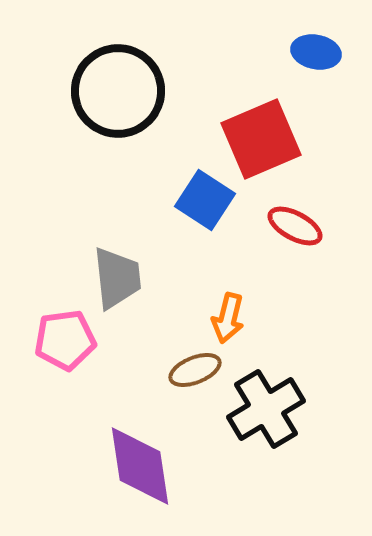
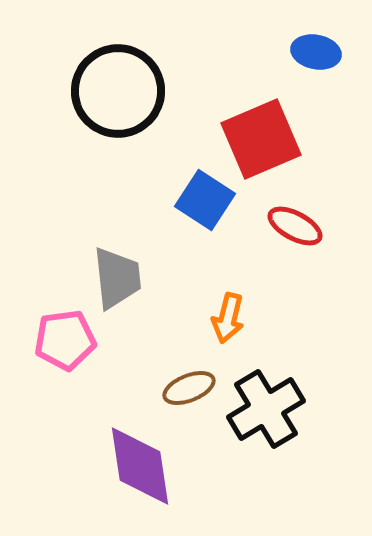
brown ellipse: moved 6 px left, 18 px down
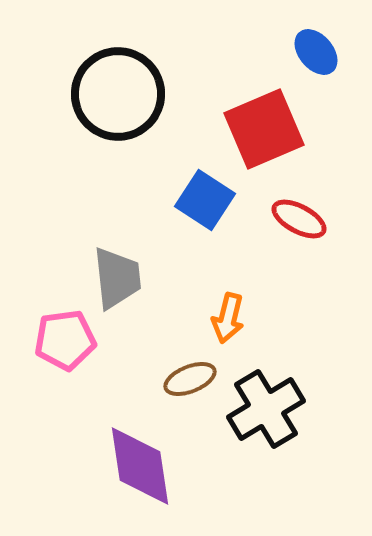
blue ellipse: rotated 39 degrees clockwise
black circle: moved 3 px down
red square: moved 3 px right, 10 px up
red ellipse: moved 4 px right, 7 px up
brown ellipse: moved 1 px right, 9 px up
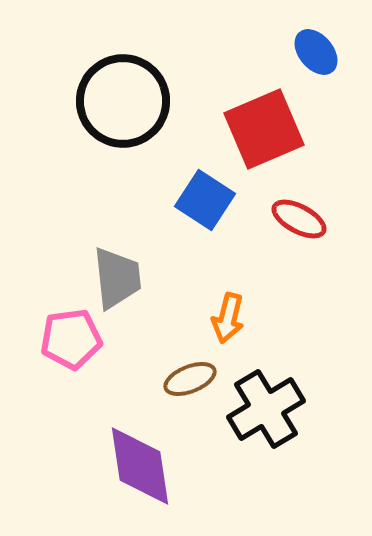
black circle: moved 5 px right, 7 px down
pink pentagon: moved 6 px right, 1 px up
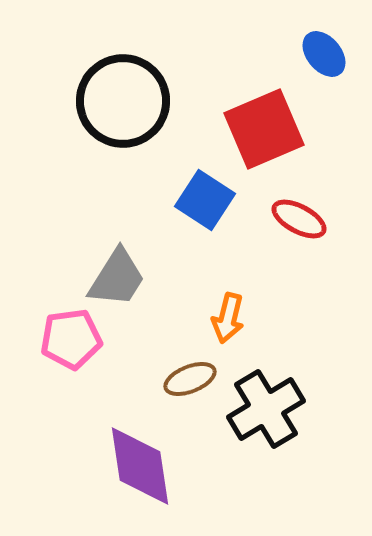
blue ellipse: moved 8 px right, 2 px down
gray trapezoid: rotated 38 degrees clockwise
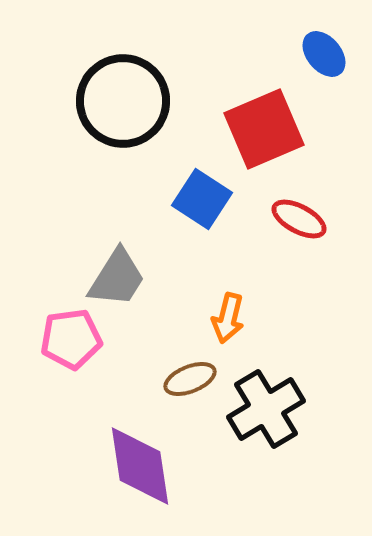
blue square: moved 3 px left, 1 px up
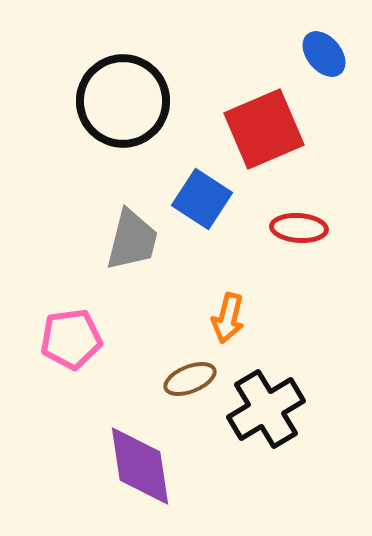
red ellipse: moved 9 px down; rotated 24 degrees counterclockwise
gray trapezoid: moved 15 px right, 38 px up; rotated 18 degrees counterclockwise
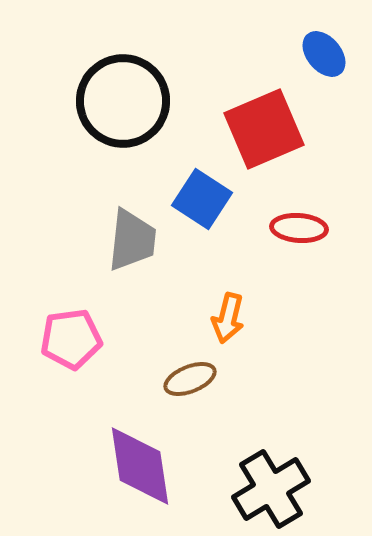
gray trapezoid: rotated 8 degrees counterclockwise
black cross: moved 5 px right, 80 px down
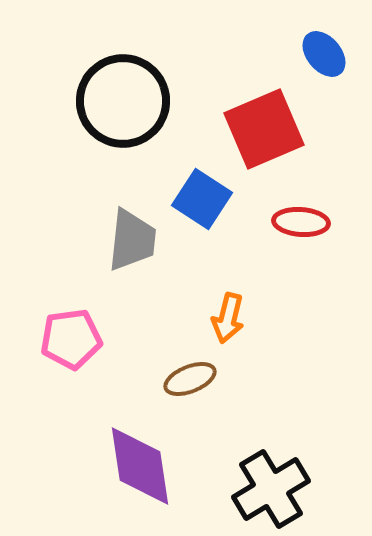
red ellipse: moved 2 px right, 6 px up
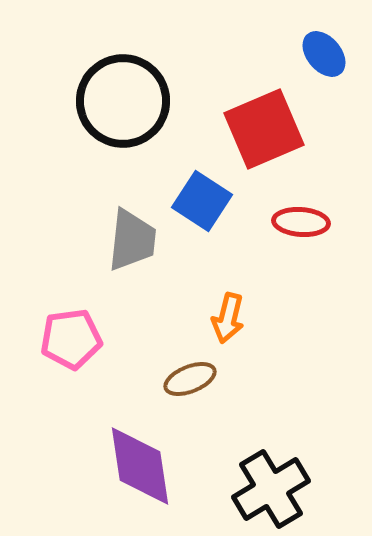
blue square: moved 2 px down
